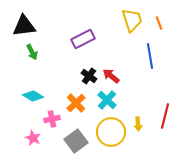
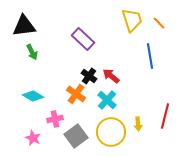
orange line: rotated 24 degrees counterclockwise
purple rectangle: rotated 70 degrees clockwise
orange cross: moved 9 px up; rotated 12 degrees counterclockwise
pink cross: moved 3 px right
gray square: moved 5 px up
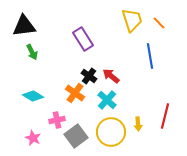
purple rectangle: rotated 15 degrees clockwise
orange cross: moved 1 px left, 1 px up
pink cross: moved 2 px right, 1 px down
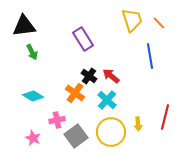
red line: moved 1 px down
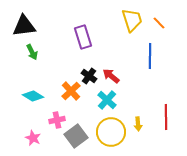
purple rectangle: moved 2 px up; rotated 15 degrees clockwise
blue line: rotated 10 degrees clockwise
orange cross: moved 4 px left, 2 px up; rotated 12 degrees clockwise
red line: moved 1 px right; rotated 15 degrees counterclockwise
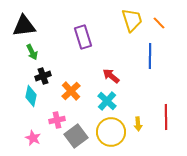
black cross: moved 46 px left; rotated 35 degrees clockwise
cyan diamond: moved 2 px left; rotated 70 degrees clockwise
cyan cross: moved 1 px down
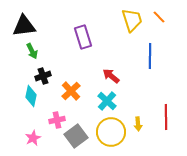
orange line: moved 6 px up
green arrow: moved 1 px up
pink star: rotated 21 degrees clockwise
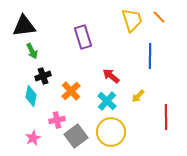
yellow arrow: moved 28 px up; rotated 48 degrees clockwise
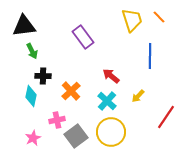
purple rectangle: rotated 20 degrees counterclockwise
black cross: rotated 21 degrees clockwise
red line: rotated 35 degrees clockwise
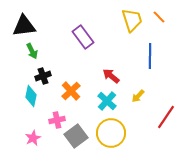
black cross: rotated 21 degrees counterclockwise
yellow circle: moved 1 px down
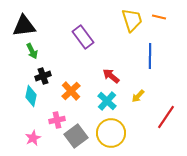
orange line: rotated 32 degrees counterclockwise
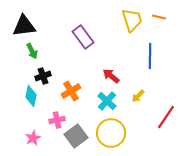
orange cross: rotated 12 degrees clockwise
